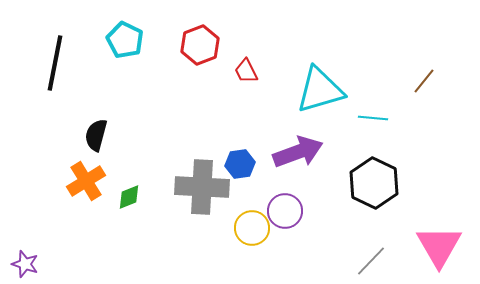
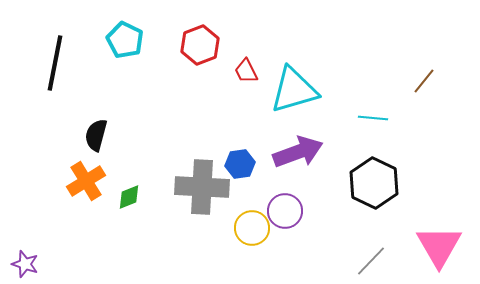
cyan triangle: moved 26 px left
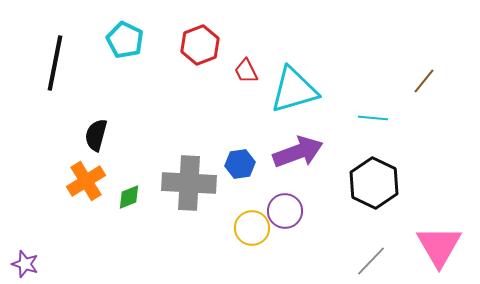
gray cross: moved 13 px left, 4 px up
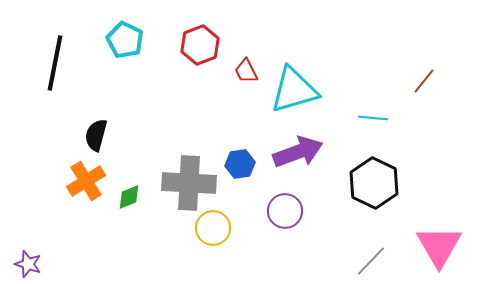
yellow circle: moved 39 px left
purple star: moved 3 px right
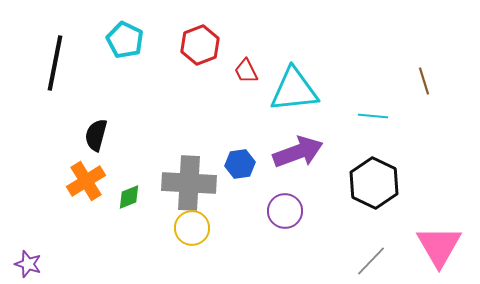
brown line: rotated 56 degrees counterclockwise
cyan triangle: rotated 10 degrees clockwise
cyan line: moved 2 px up
yellow circle: moved 21 px left
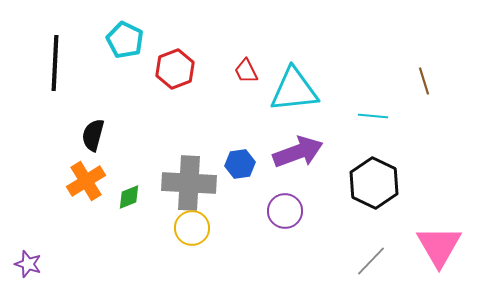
red hexagon: moved 25 px left, 24 px down
black line: rotated 8 degrees counterclockwise
black semicircle: moved 3 px left
